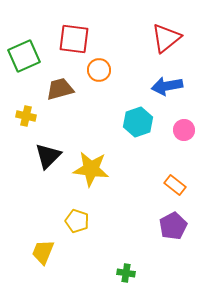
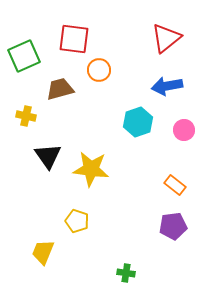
black triangle: rotated 20 degrees counterclockwise
purple pentagon: rotated 20 degrees clockwise
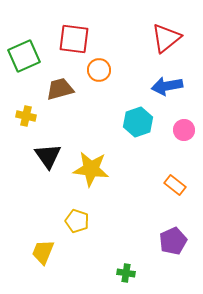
purple pentagon: moved 15 px down; rotated 16 degrees counterclockwise
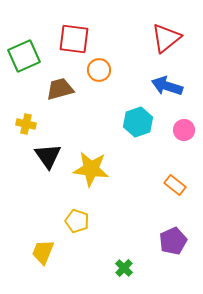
blue arrow: rotated 28 degrees clockwise
yellow cross: moved 8 px down
green cross: moved 2 px left, 5 px up; rotated 36 degrees clockwise
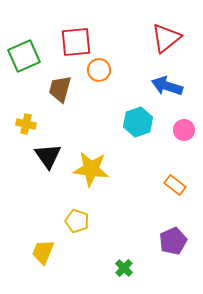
red square: moved 2 px right, 3 px down; rotated 12 degrees counterclockwise
brown trapezoid: rotated 60 degrees counterclockwise
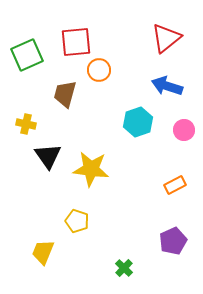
green square: moved 3 px right, 1 px up
brown trapezoid: moved 5 px right, 5 px down
orange rectangle: rotated 65 degrees counterclockwise
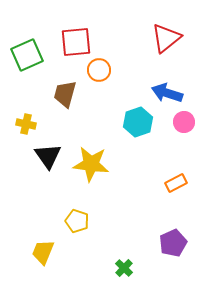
blue arrow: moved 7 px down
pink circle: moved 8 px up
yellow star: moved 5 px up
orange rectangle: moved 1 px right, 2 px up
purple pentagon: moved 2 px down
